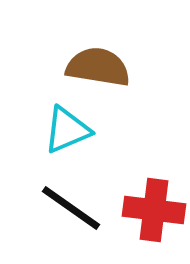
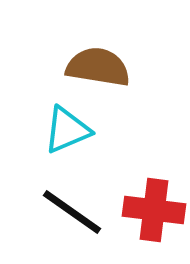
black line: moved 1 px right, 4 px down
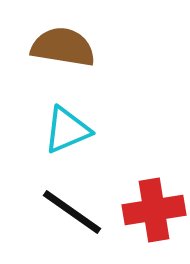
brown semicircle: moved 35 px left, 20 px up
red cross: rotated 16 degrees counterclockwise
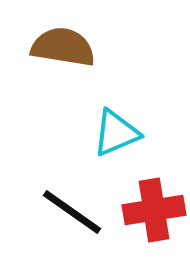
cyan triangle: moved 49 px right, 3 px down
